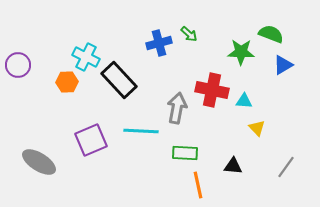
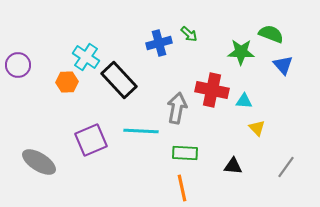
cyan cross: rotated 8 degrees clockwise
blue triangle: rotated 40 degrees counterclockwise
orange line: moved 16 px left, 3 px down
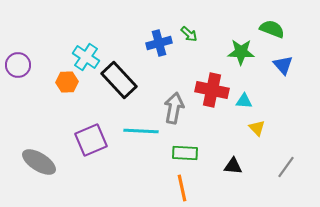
green semicircle: moved 1 px right, 5 px up
gray arrow: moved 3 px left
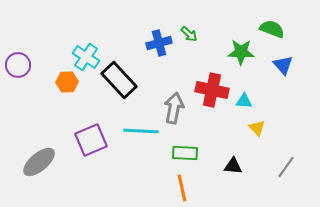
gray ellipse: rotated 72 degrees counterclockwise
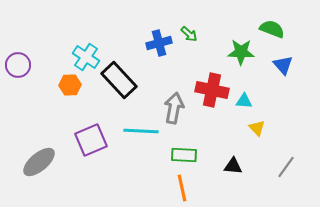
orange hexagon: moved 3 px right, 3 px down
green rectangle: moved 1 px left, 2 px down
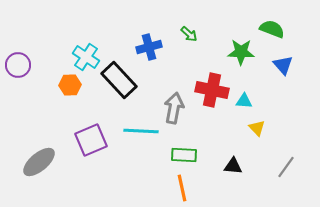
blue cross: moved 10 px left, 4 px down
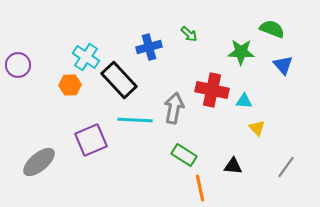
cyan line: moved 6 px left, 11 px up
green rectangle: rotated 30 degrees clockwise
orange line: moved 18 px right
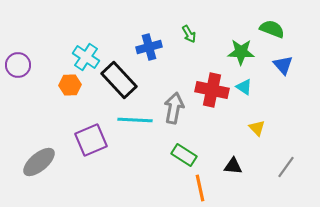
green arrow: rotated 18 degrees clockwise
cyan triangle: moved 14 px up; rotated 30 degrees clockwise
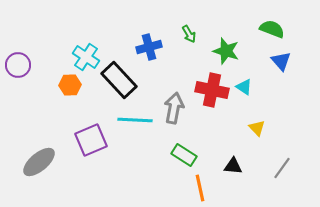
green star: moved 15 px left, 1 px up; rotated 16 degrees clockwise
blue triangle: moved 2 px left, 4 px up
gray line: moved 4 px left, 1 px down
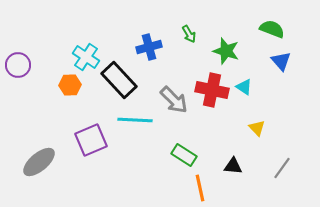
gray arrow: moved 8 px up; rotated 124 degrees clockwise
